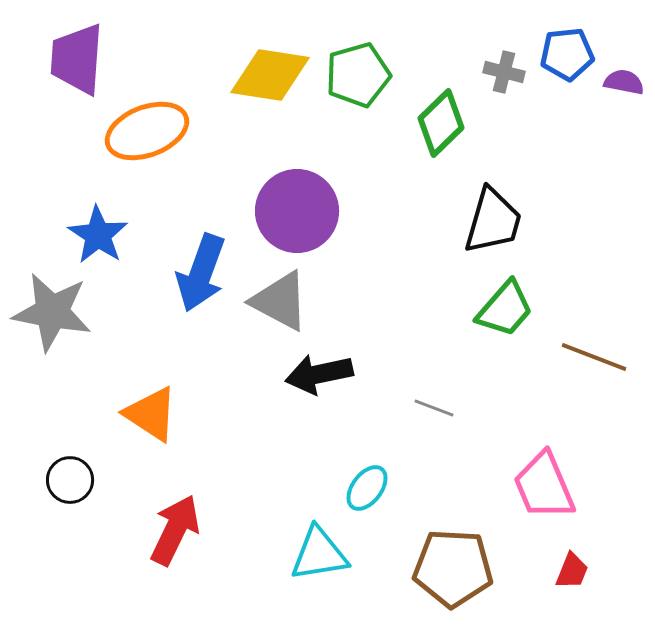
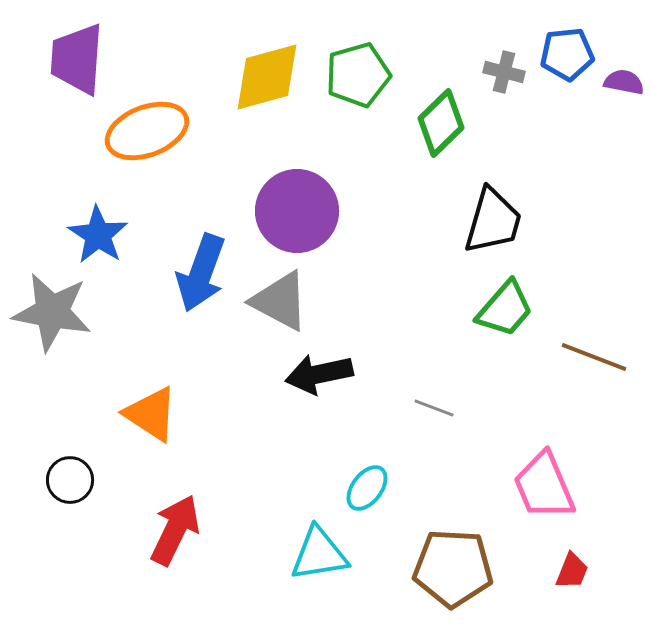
yellow diamond: moved 3 px left, 2 px down; rotated 24 degrees counterclockwise
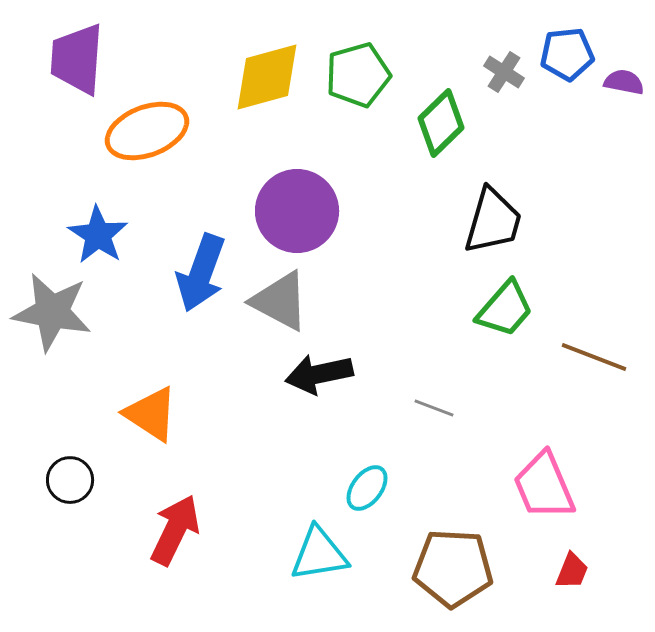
gray cross: rotated 18 degrees clockwise
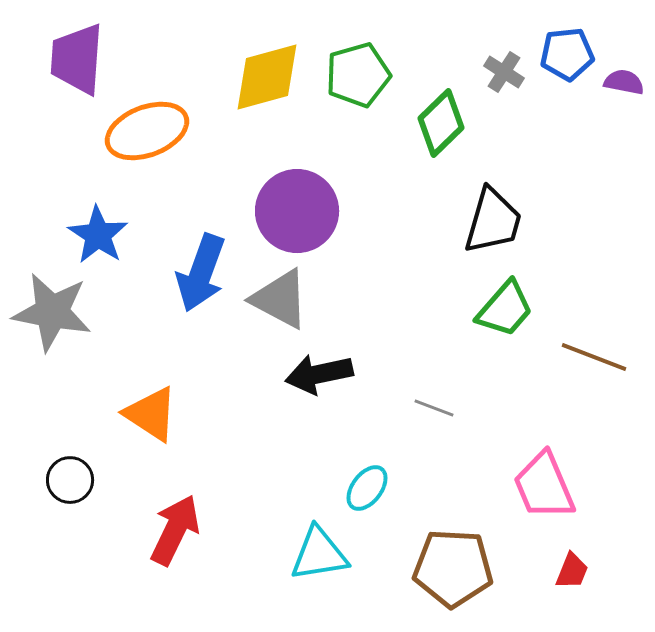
gray triangle: moved 2 px up
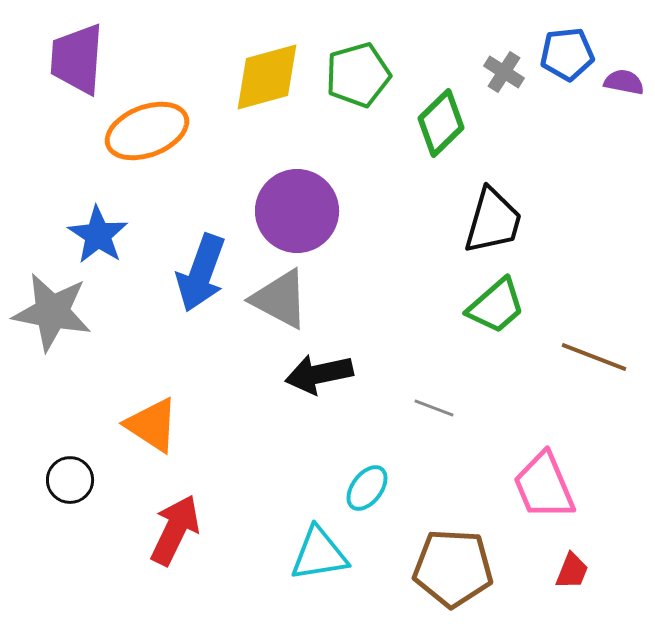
green trapezoid: moved 9 px left, 3 px up; rotated 8 degrees clockwise
orange triangle: moved 1 px right, 11 px down
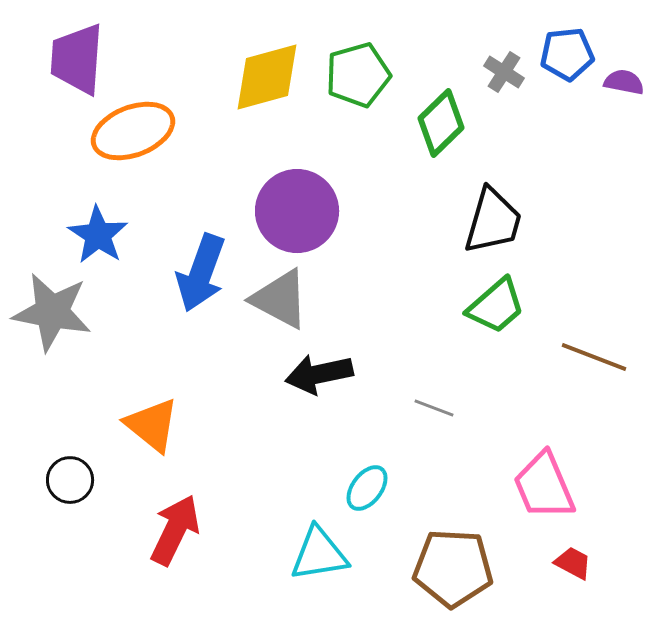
orange ellipse: moved 14 px left
orange triangle: rotated 6 degrees clockwise
red trapezoid: moved 1 px right, 8 px up; rotated 84 degrees counterclockwise
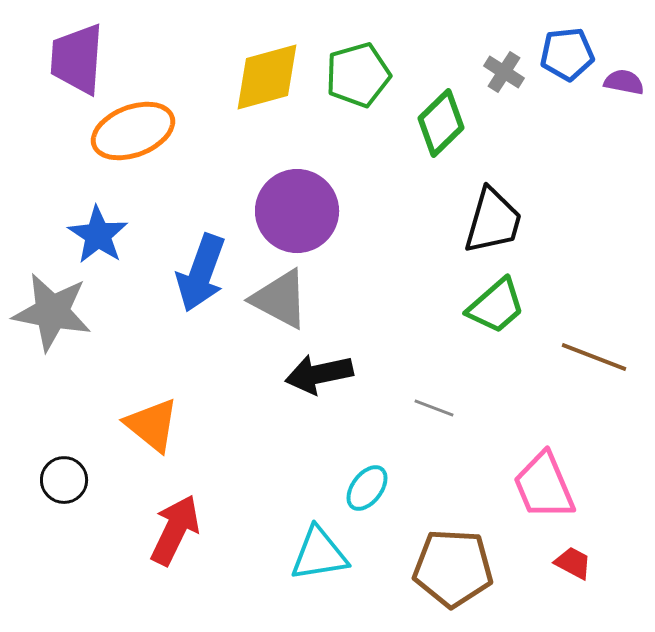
black circle: moved 6 px left
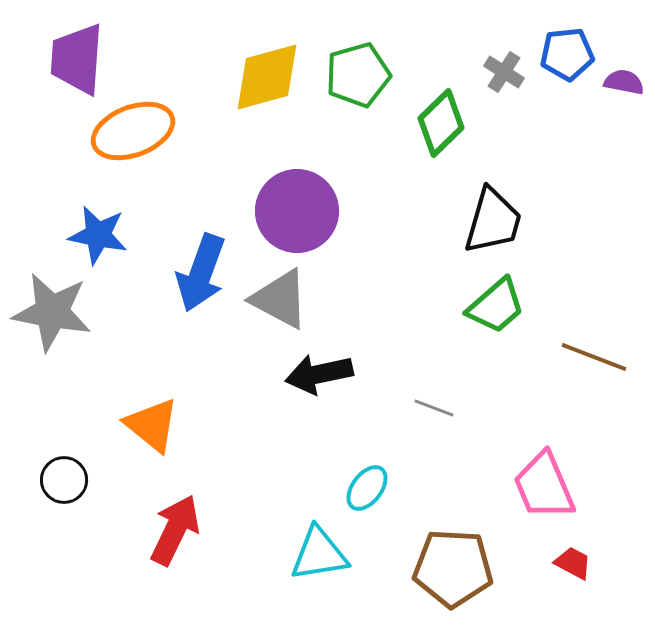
blue star: rotated 22 degrees counterclockwise
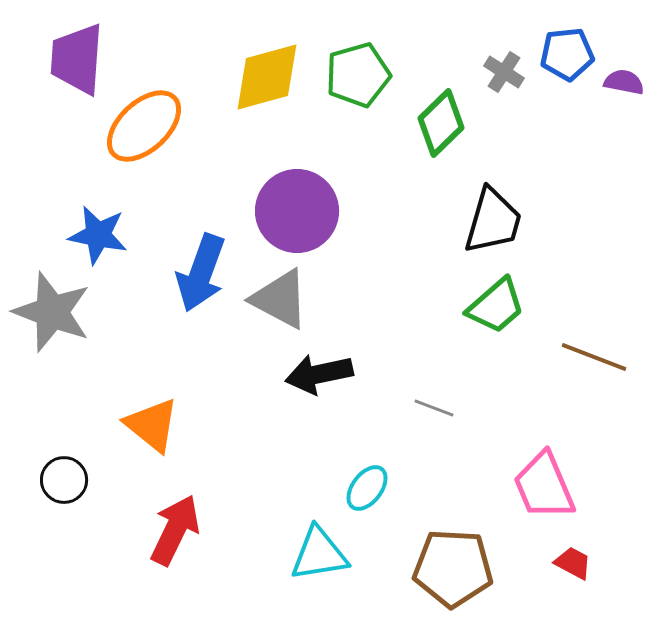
orange ellipse: moved 11 px right, 5 px up; rotated 22 degrees counterclockwise
gray star: rotated 10 degrees clockwise
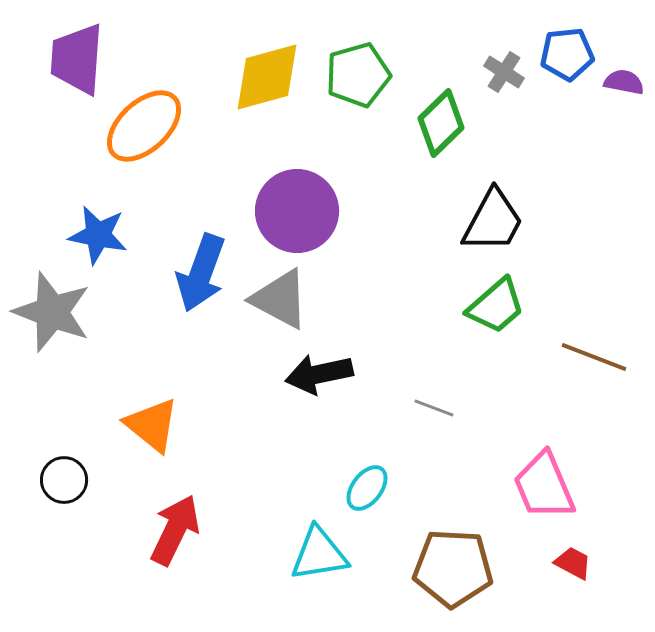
black trapezoid: rotated 12 degrees clockwise
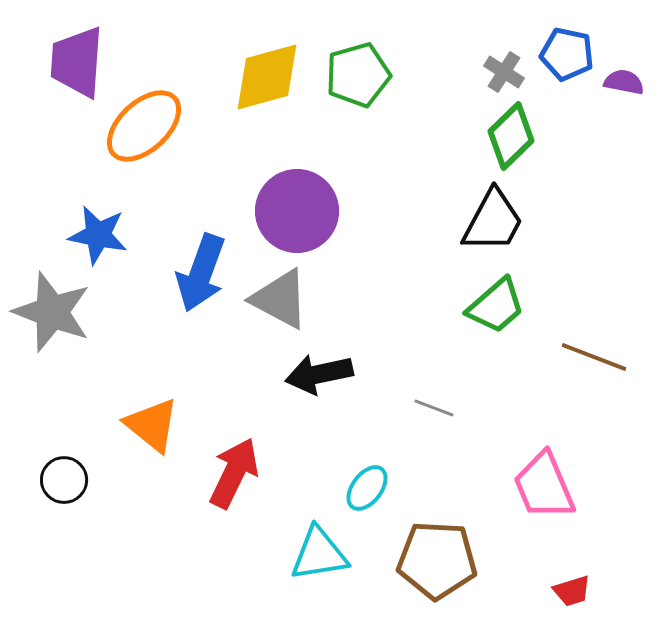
blue pentagon: rotated 18 degrees clockwise
purple trapezoid: moved 3 px down
green diamond: moved 70 px right, 13 px down
red arrow: moved 59 px right, 57 px up
red trapezoid: moved 1 px left, 28 px down; rotated 135 degrees clockwise
brown pentagon: moved 16 px left, 8 px up
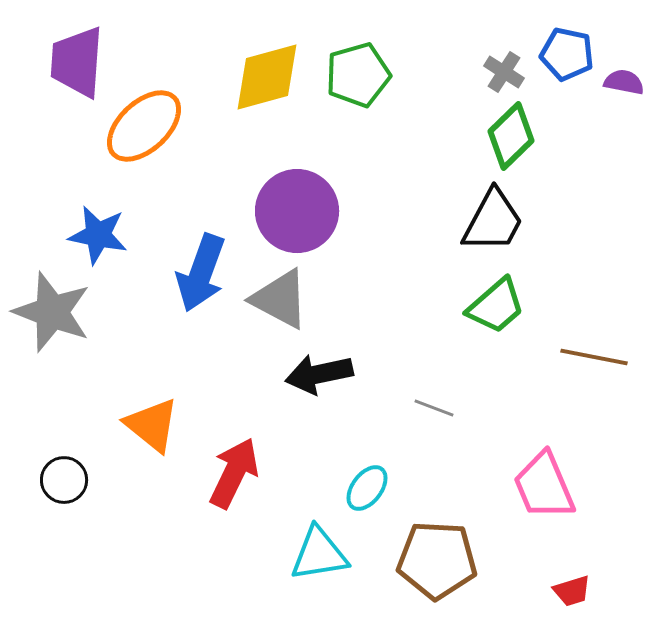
brown line: rotated 10 degrees counterclockwise
